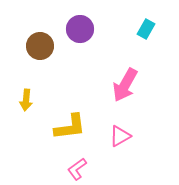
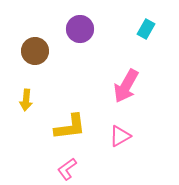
brown circle: moved 5 px left, 5 px down
pink arrow: moved 1 px right, 1 px down
pink L-shape: moved 10 px left
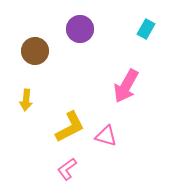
yellow L-shape: rotated 20 degrees counterclockwise
pink triangle: moved 14 px left; rotated 45 degrees clockwise
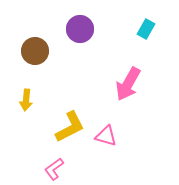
pink arrow: moved 2 px right, 2 px up
pink L-shape: moved 13 px left
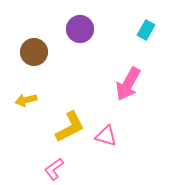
cyan rectangle: moved 1 px down
brown circle: moved 1 px left, 1 px down
yellow arrow: rotated 70 degrees clockwise
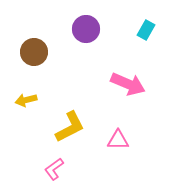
purple circle: moved 6 px right
pink arrow: rotated 96 degrees counterclockwise
pink triangle: moved 12 px right, 4 px down; rotated 15 degrees counterclockwise
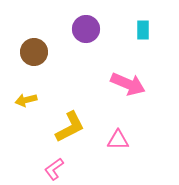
cyan rectangle: moved 3 px left; rotated 30 degrees counterclockwise
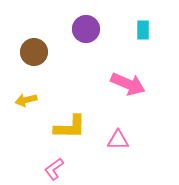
yellow L-shape: rotated 28 degrees clockwise
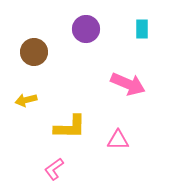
cyan rectangle: moved 1 px left, 1 px up
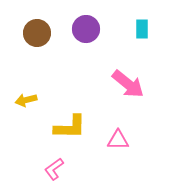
brown circle: moved 3 px right, 19 px up
pink arrow: rotated 16 degrees clockwise
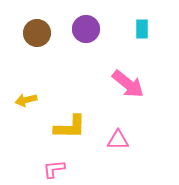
pink L-shape: rotated 30 degrees clockwise
